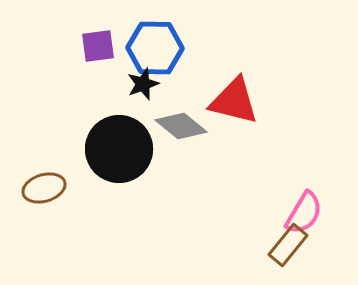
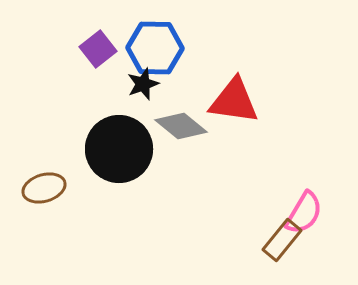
purple square: moved 3 px down; rotated 30 degrees counterclockwise
red triangle: rotated 6 degrees counterclockwise
brown rectangle: moved 6 px left, 5 px up
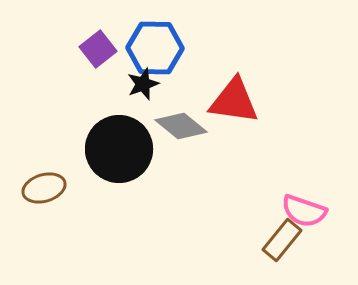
pink semicircle: moved 2 px up; rotated 78 degrees clockwise
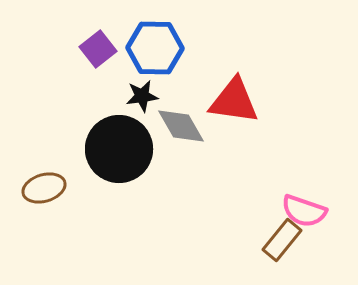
black star: moved 1 px left, 12 px down; rotated 12 degrees clockwise
gray diamond: rotated 21 degrees clockwise
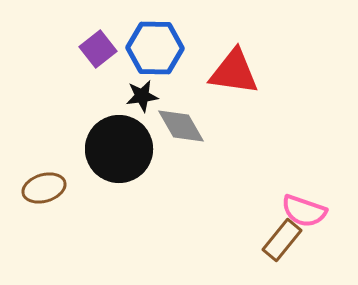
red triangle: moved 29 px up
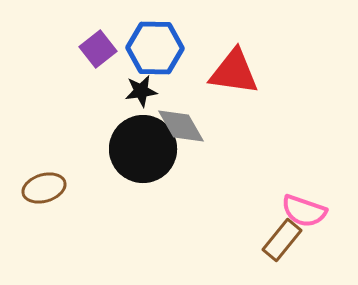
black star: moved 1 px left, 5 px up
black circle: moved 24 px right
